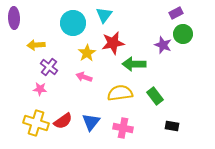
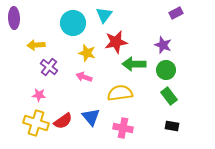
green circle: moved 17 px left, 36 px down
red star: moved 3 px right, 1 px up
yellow star: rotated 24 degrees counterclockwise
pink star: moved 1 px left, 6 px down
green rectangle: moved 14 px right
blue triangle: moved 5 px up; rotated 18 degrees counterclockwise
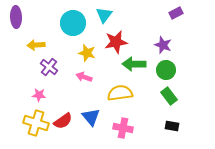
purple ellipse: moved 2 px right, 1 px up
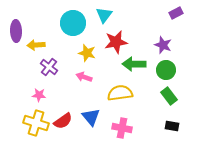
purple ellipse: moved 14 px down
pink cross: moved 1 px left
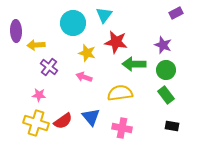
red star: rotated 20 degrees clockwise
green rectangle: moved 3 px left, 1 px up
